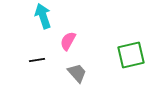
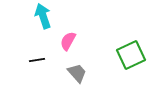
green square: rotated 12 degrees counterclockwise
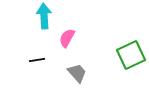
cyan arrow: moved 1 px right; rotated 15 degrees clockwise
pink semicircle: moved 1 px left, 3 px up
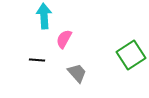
pink semicircle: moved 3 px left, 1 px down
green square: rotated 8 degrees counterclockwise
black line: rotated 14 degrees clockwise
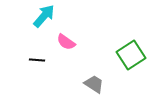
cyan arrow: rotated 45 degrees clockwise
pink semicircle: moved 2 px right, 3 px down; rotated 84 degrees counterclockwise
gray trapezoid: moved 17 px right, 11 px down; rotated 15 degrees counterclockwise
